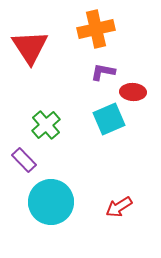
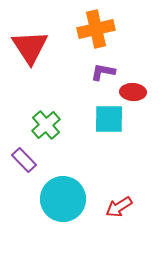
cyan square: rotated 24 degrees clockwise
cyan circle: moved 12 px right, 3 px up
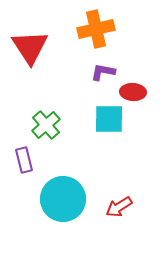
purple rectangle: rotated 30 degrees clockwise
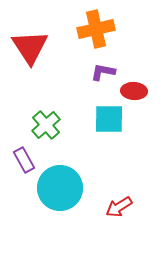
red ellipse: moved 1 px right, 1 px up
purple rectangle: rotated 15 degrees counterclockwise
cyan circle: moved 3 px left, 11 px up
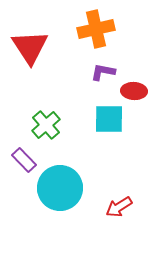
purple rectangle: rotated 15 degrees counterclockwise
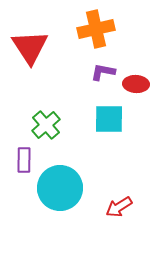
red ellipse: moved 2 px right, 7 px up
purple rectangle: rotated 45 degrees clockwise
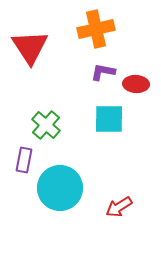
green cross: rotated 8 degrees counterclockwise
purple rectangle: rotated 10 degrees clockwise
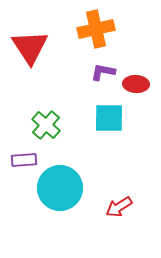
cyan square: moved 1 px up
purple rectangle: rotated 75 degrees clockwise
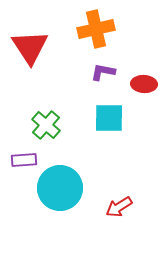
red ellipse: moved 8 px right
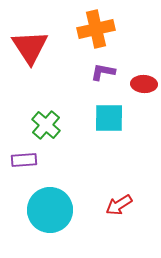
cyan circle: moved 10 px left, 22 px down
red arrow: moved 2 px up
